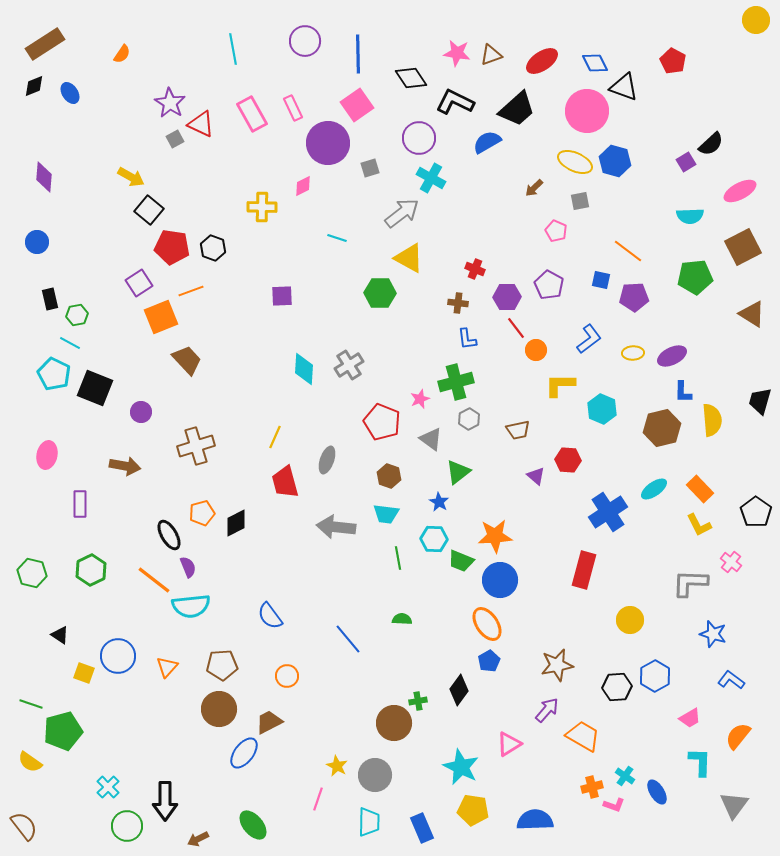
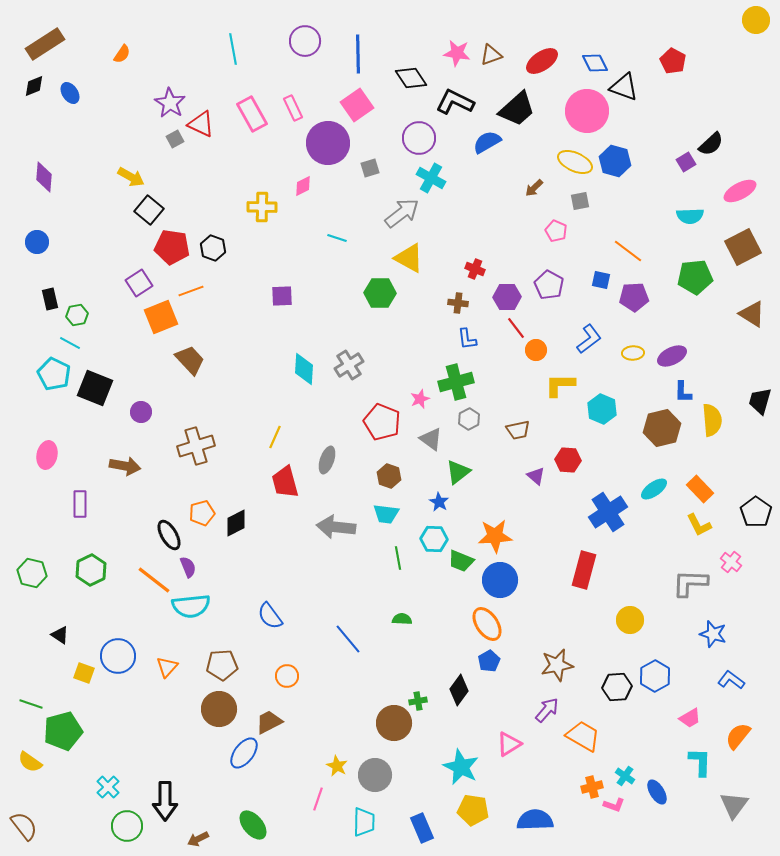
brown trapezoid at (187, 360): moved 3 px right
cyan trapezoid at (369, 822): moved 5 px left
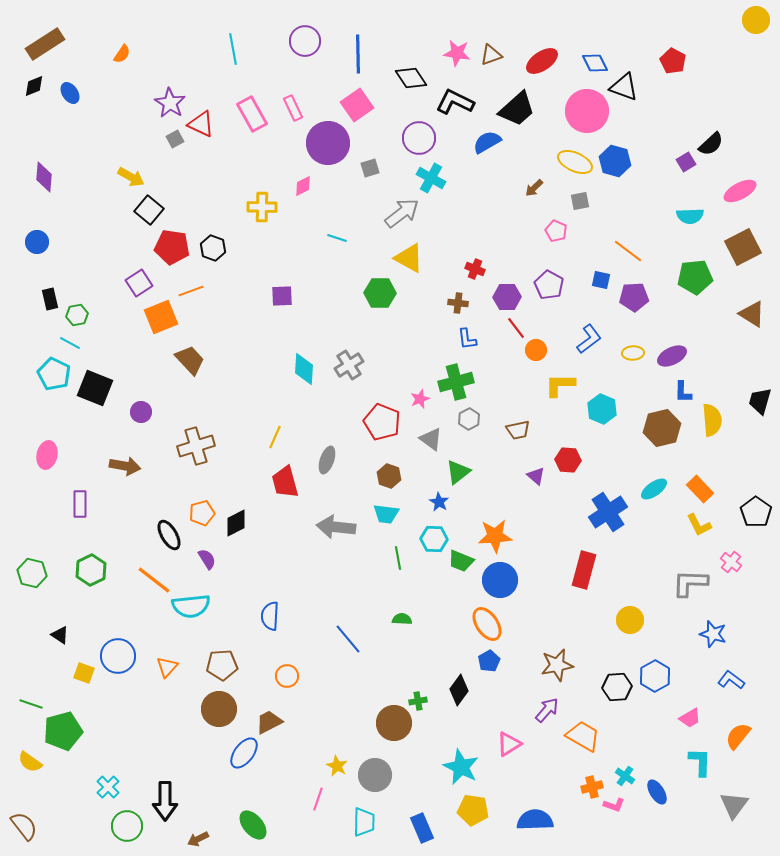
purple semicircle at (188, 567): moved 19 px right, 8 px up; rotated 10 degrees counterclockwise
blue semicircle at (270, 616): rotated 40 degrees clockwise
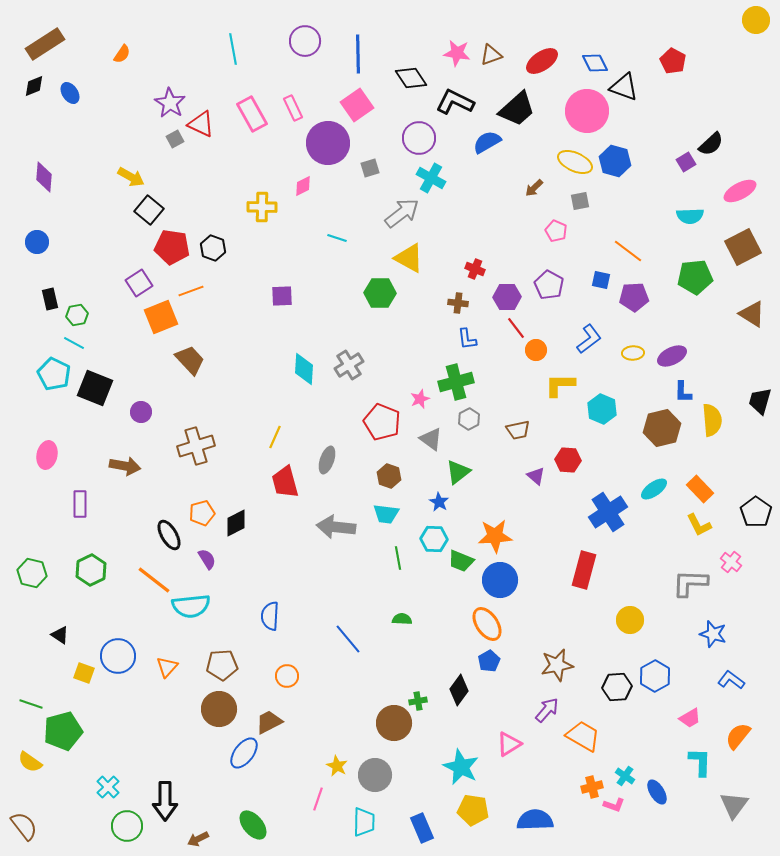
cyan line at (70, 343): moved 4 px right
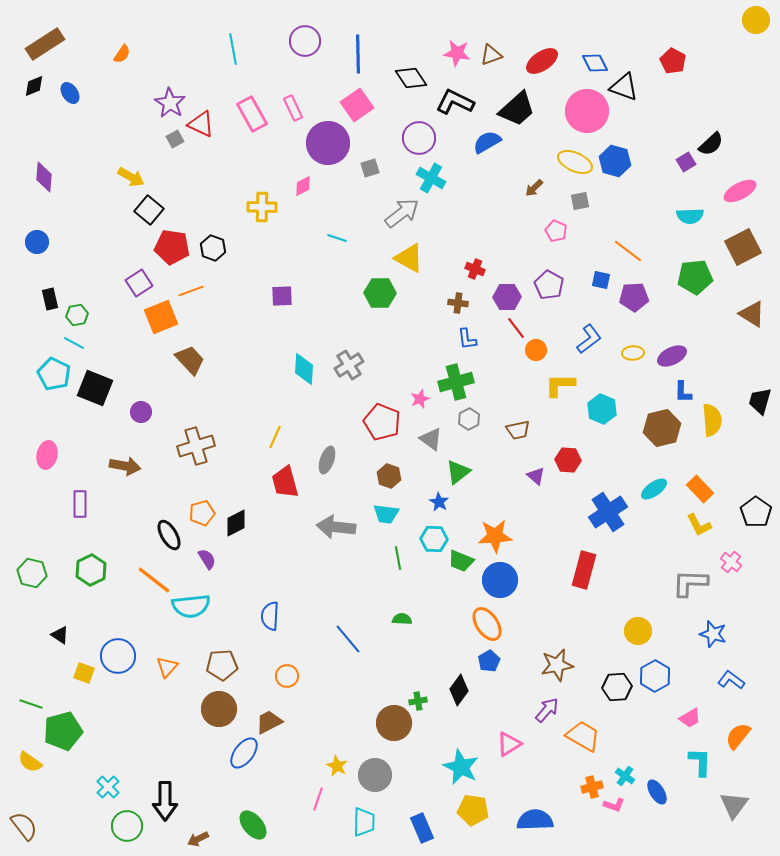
yellow circle at (630, 620): moved 8 px right, 11 px down
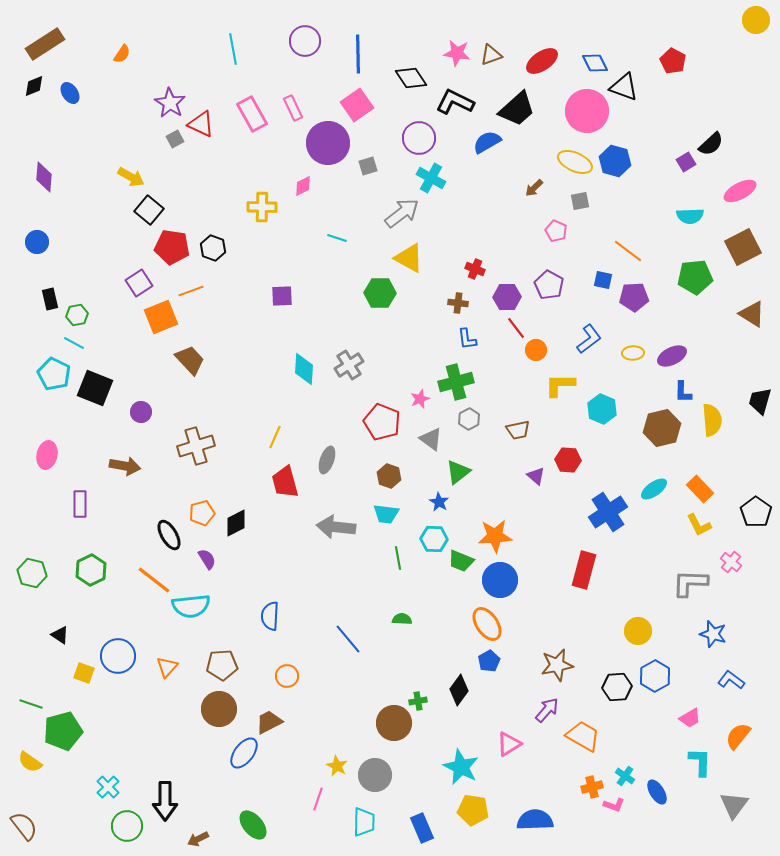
gray square at (370, 168): moved 2 px left, 2 px up
blue square at (601, 280): moved 2 px right
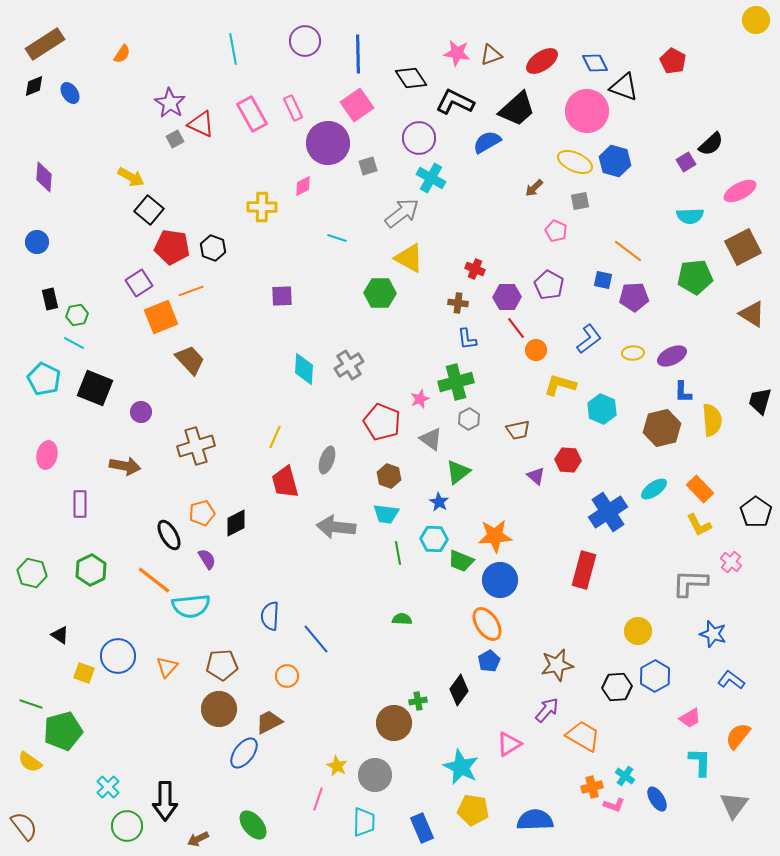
cyan pentagon at (54, 374): moved 10 px left, 5 px down
yellow L-shape at (560, 385): rotated 16 degrees clockwise
green line at (398, 558): moved 5 px up
blue line at (348, 639): moved 32 px left
blue ellipse at (657, 792): moved 7 px down
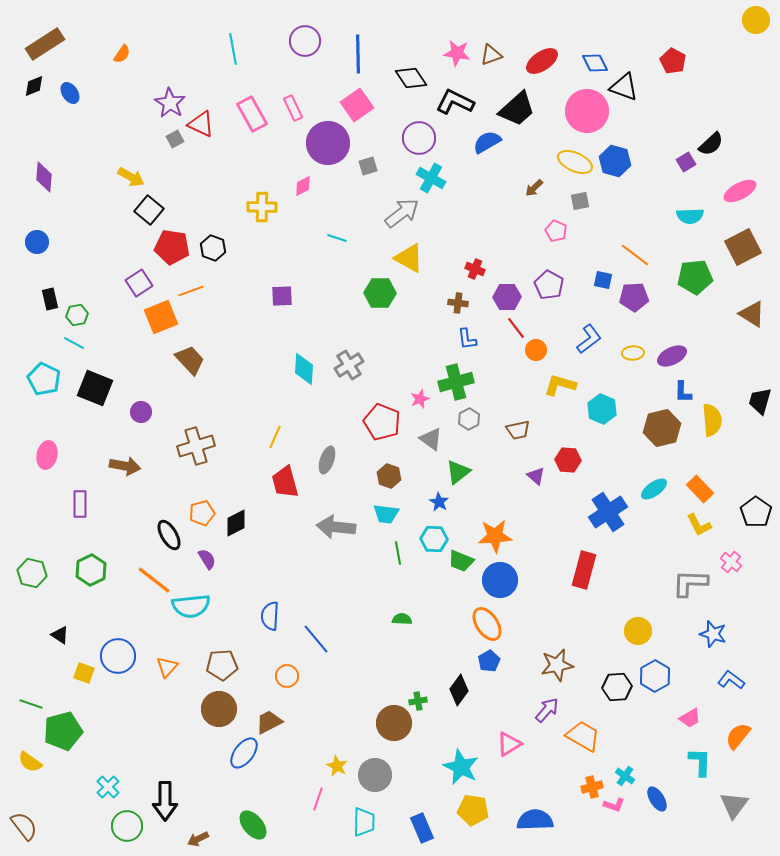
orange line at (628, 251): moved 7 px right, 4 px down
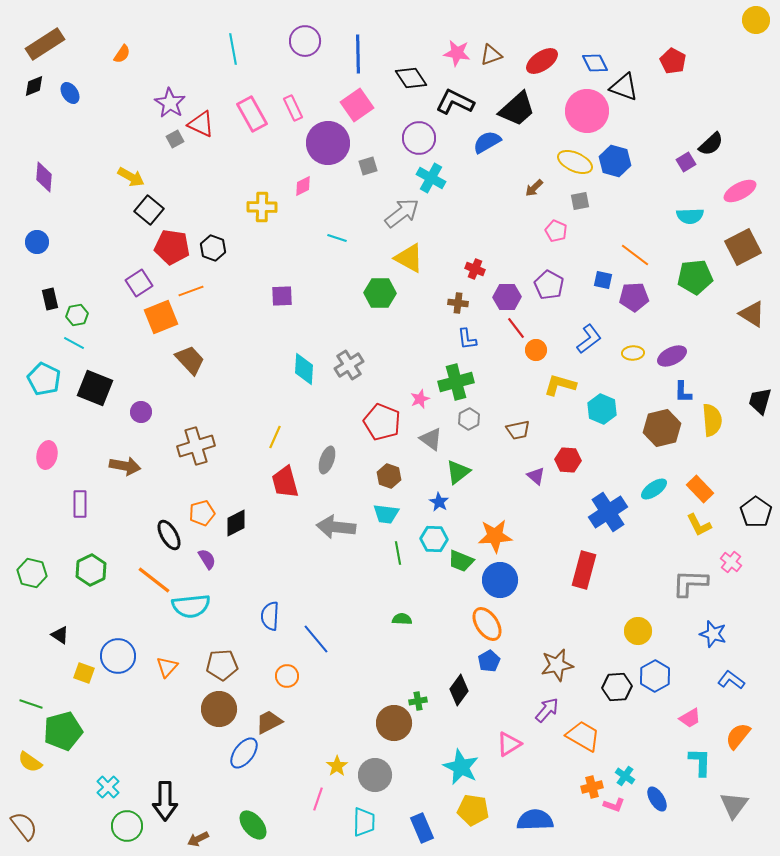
yellow star at (337, 766): rotated 10 degrees clockwise
